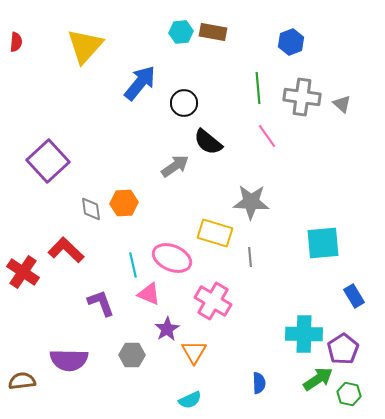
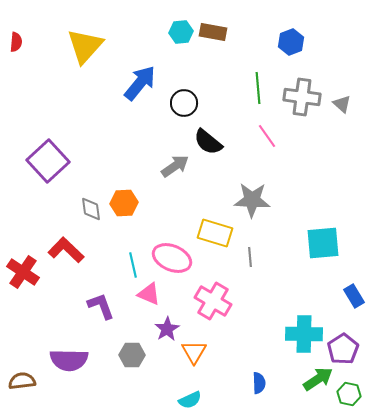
gray star: moved 1 px right, 2 px up
purple L-shape: moved 3 px down
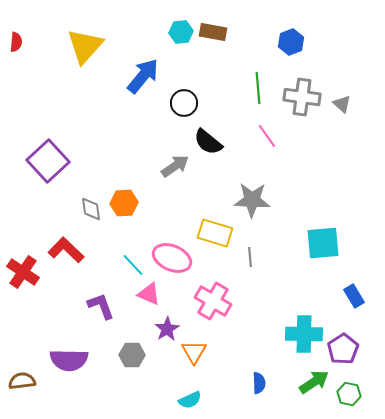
blue arrow: moved 3 px right, 7 px up
cyan line: rotated 30 degrees counterclockwise
green arrow: moved 4 px left, 3 px down
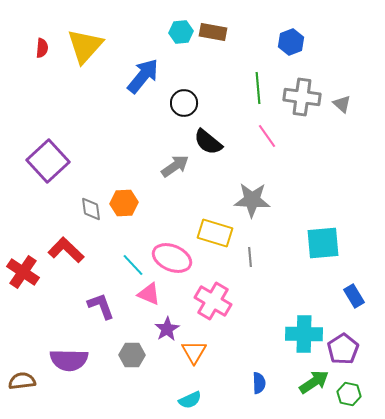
red semicircle: moved 26 px right, 6 px down
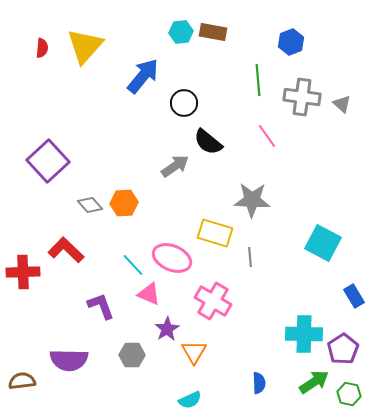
green line: moved 8 px up
gray diamond: moved 1 px left, 4 px up; rotated 35 degrees counterclockwise
cyan square: rotated 33 degrees clockwise
red cross: rotated 36 degrees counterclockwise
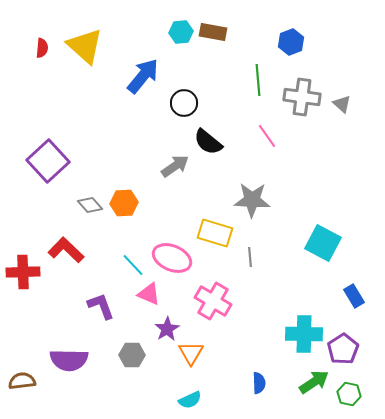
yellow triangle: rotated 30 degrees counterclockwise
orange triangle: moved 3 px left, 1 px down
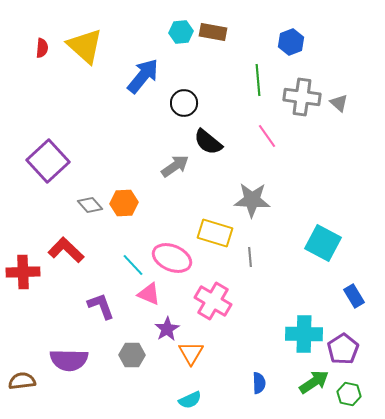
gray triangle: moved 3 px left, 1 px up
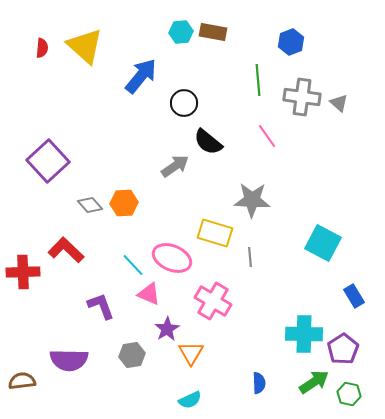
blue arrow: moved 2 px left
gray hexagon: rotated 10 degrees counterclockwise
